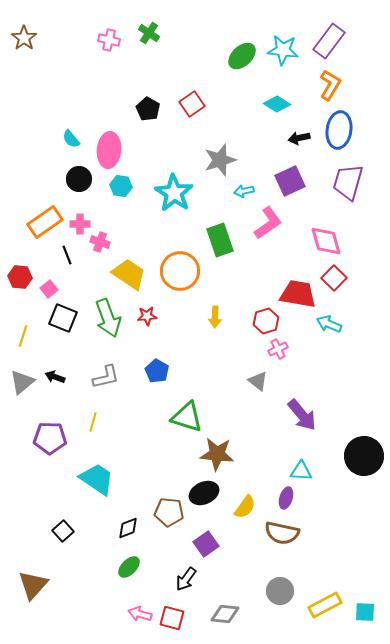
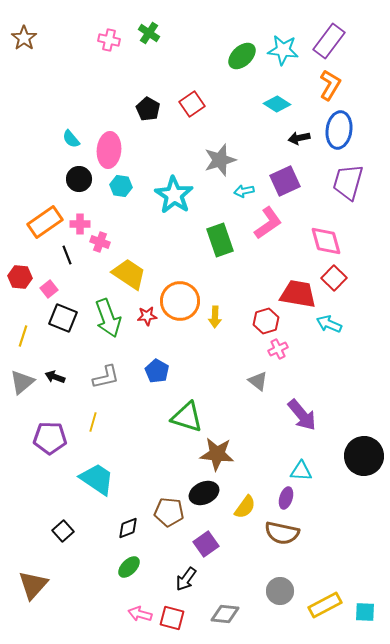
purple square at (290, 181): moved 5 px left
cyan star at (174, 193): moved 2 px down
orange circle at (180, 271): moved 30 px down
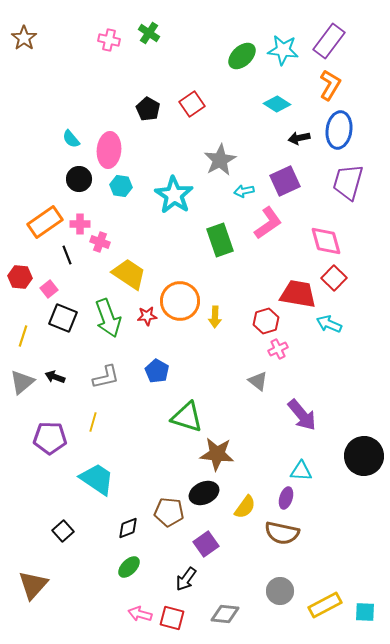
gray star at (220, 160): rotated 12 degrees counterclockwise
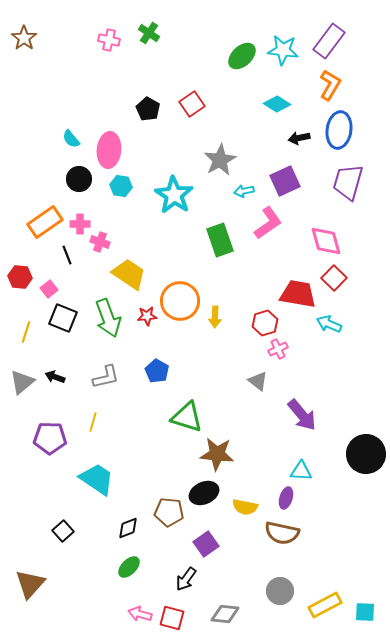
red hexagon at (266, 321): moved 1 px left, 2 px down
yellow line at (23, 336): moved 3 px right, 4 px up
black circle at (364, 456): moved 2 px right, 2 px up
yellow semicircle at (245, 507): rotated 65 degrees clockwise
brown triangle at (33, 585): moved 3 px left, 1 px up
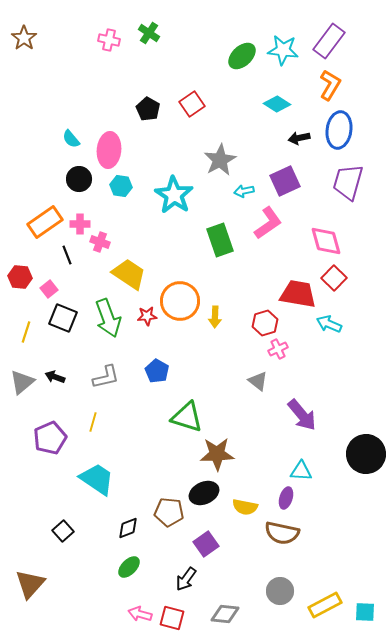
purple pentagon at (50, 438): rotated 24 degrees counterclockwise
brown star at (217, 454): rotated 8 degrees counterclockwise
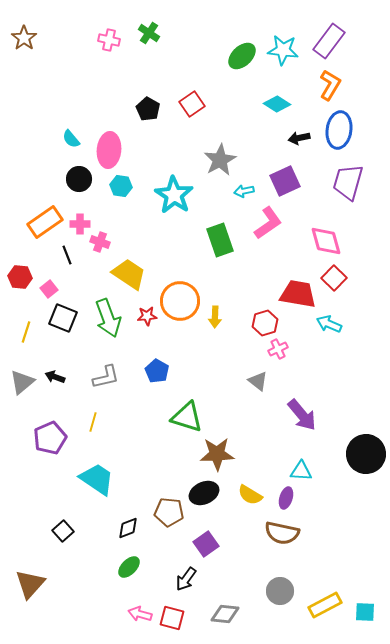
yellow semicircle at (245, 507): moved 5 px right, 12 px up; rotated 20 degrees clockwise
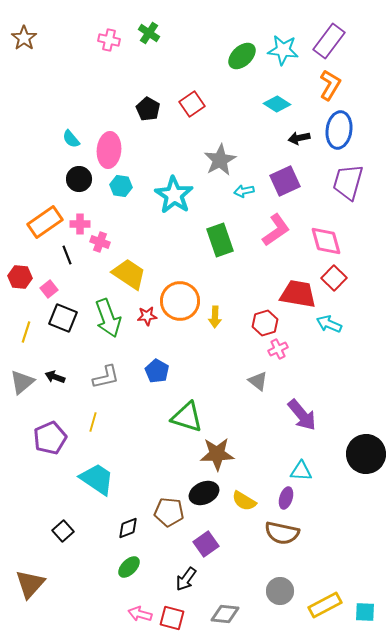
pink L-shape at (268, 223): moved 8 px right, 7 px down
yellow semicircle at (250, 495): moved 6 px left, 6 px down
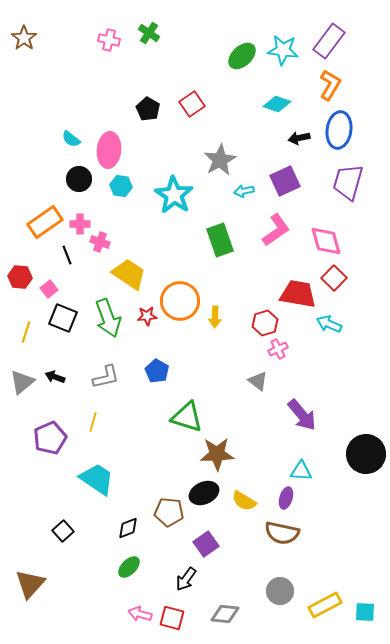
cyan diamond at (277, 104): rotated 12 degrees counterclockwise
cyan semicircle at (71, 139): rotated 12 degrees counterclockwise
